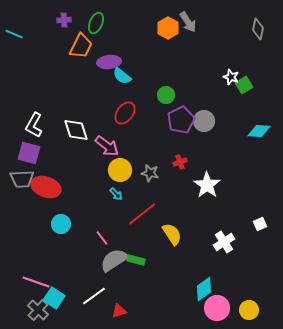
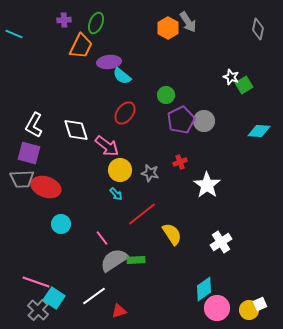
white square at (260, 224): moved 80 px down
white cross at (224, 242): moved 3 px left
green rectangle at (136, 260): rotated 18 degrees counterclockwise
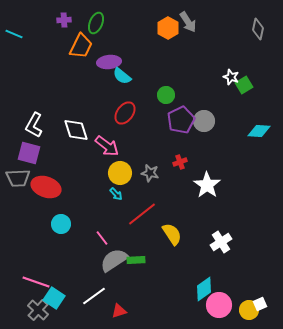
yellow circle at (120, 170): moved 3 px down
gray trapezoid at (22, 179): moved 4 px left, 1 px up
pink circle at (217, 308): moved 2 px right, 3 px up
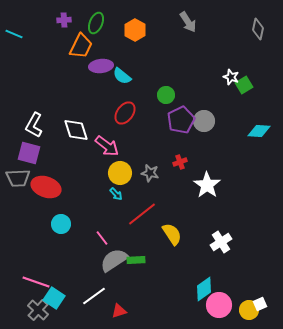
orange hexagon at (168, 28): moved 33 px left, 2 px down
purple ellipse at (109, 62): moved 8 px left, 4 px down
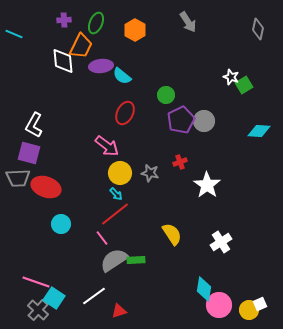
red ellipse at (125, 113): rotated 10 degrees counterclockwise
white diamond at (76, 130): moved 13 px left, 69 px up; rotated 12 degrees clockwise
red line at (142, 214): moved 27 px left
cyan diamond at (204, 289): rotated 45 degrees counterclockwise
